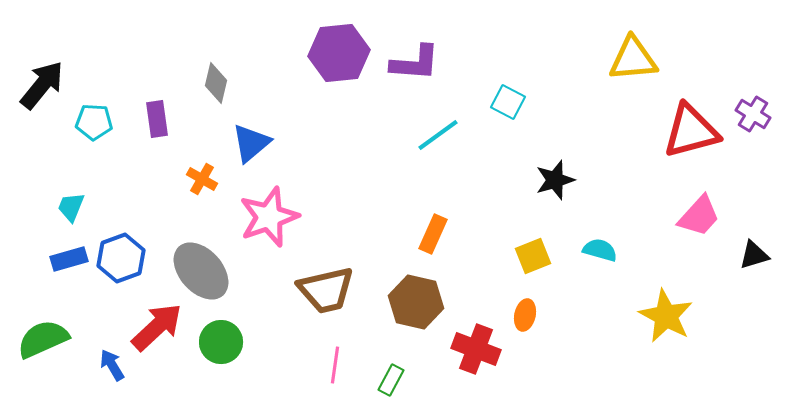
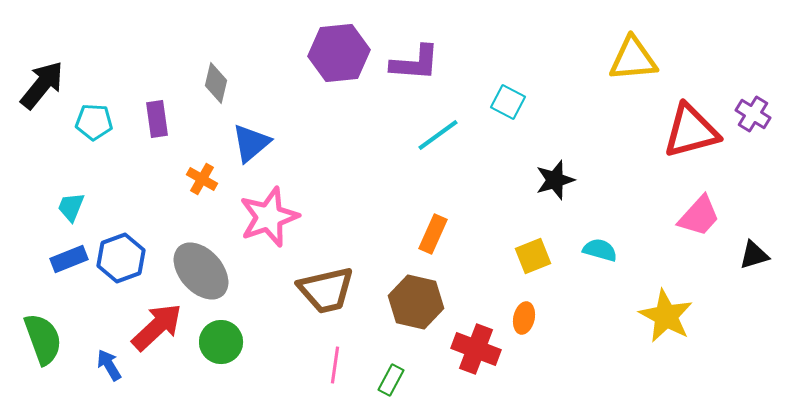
blue rectangle: rotated 6 degrees counterclockwise
orange ellipse: moved 1 px left, 3 px down
green semicircle: rotated 94 degrees clockwise
blue arrow: moved 3 px left
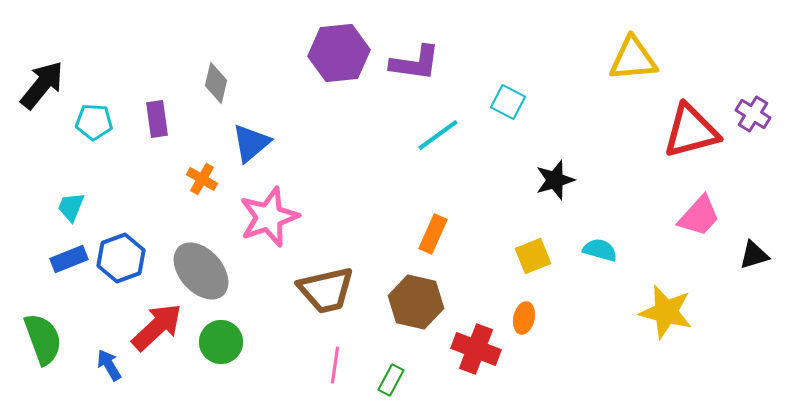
purple L-shape: rotated 4 degrees clockwise
yellow star: moved 4 px up; rotated 14 degrees counterclockwise
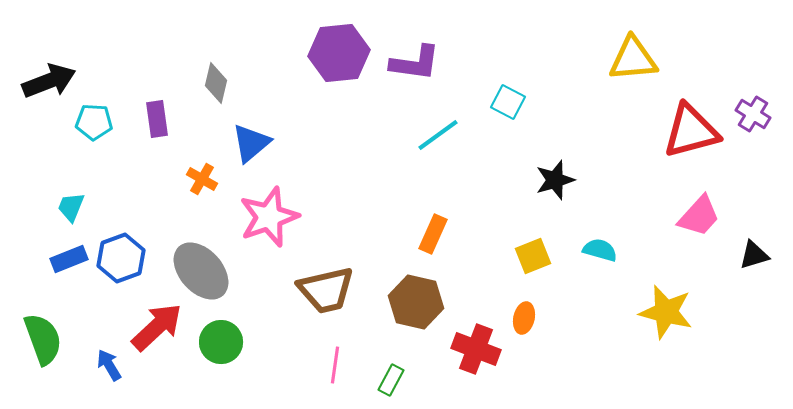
black arrow: moved 7 px right, 4 px up; rotated 30 degrees clockwise
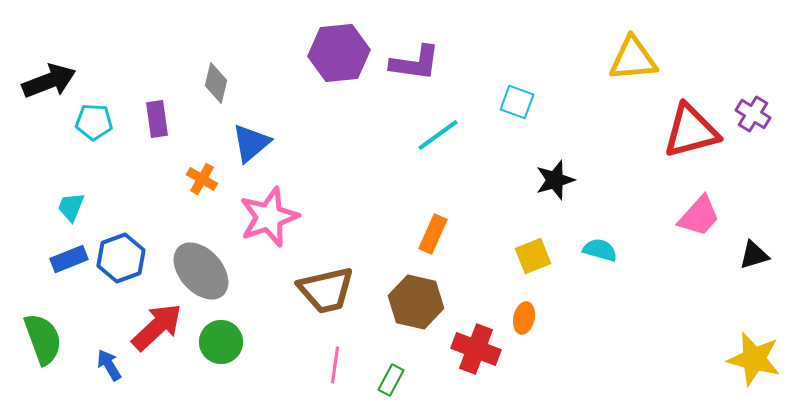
cyan square: moved 9 px right; rotated 8 degrees counterclockwise
yellow star: moved 88 px right, 47 px down
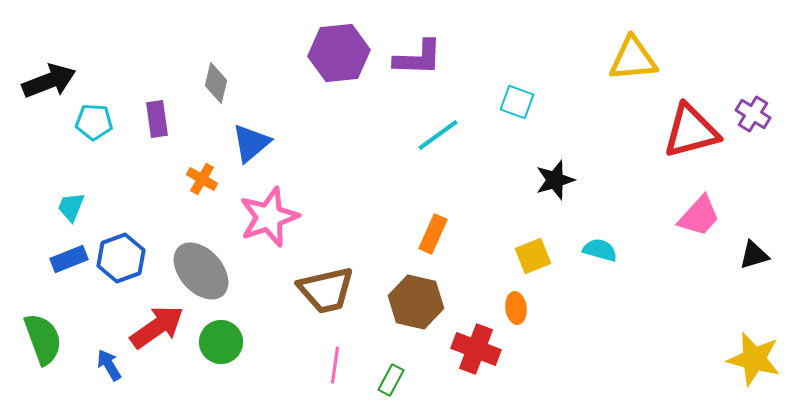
purple L-shape: moved 3 px right, 5 px up; rotated 6 degrees counterclockwise
orange ellipse: moved 8 px left, 10 px up; rotated 20 degrees counterclockwise
red arrow: rotated 8 degrees clockwise
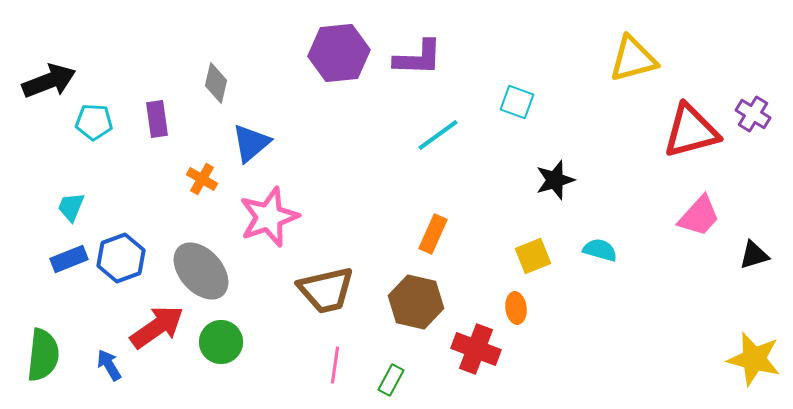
yellow triangle: rotated 10 degrees counterclockwise
green semicircle: moved 16 px down; rotated 26 degrees clockwise
